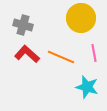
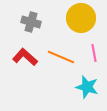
gray cross: moved 8 px right, 3 px up
red L-shape: moved 2 px left, 3 px down
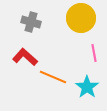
orange line: moved 8 px left, 20 px down
cyan star: rotated 20 degrees clockwise
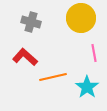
orange line: rotated 36 degrees counterclockwise
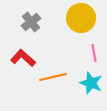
gray cross: rotated 36 degrees clockwise
red L-shape: moved 2 px left, 1 px down
cyan star: moved 4 px right, 4 px up; rotated 15 degrees counterclockwise
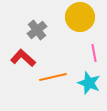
yellow circle: moved 1 px left, 1 px up
gray cross: moved 6 px right, 8 px down
cyan star: moved 2 px left
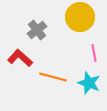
red L-shape: moved 3 px left
orange line: rotated 28 degrees clockwise
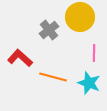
gray cross: moved 12 px right
pink line: rotated 12 degrees clockwise
